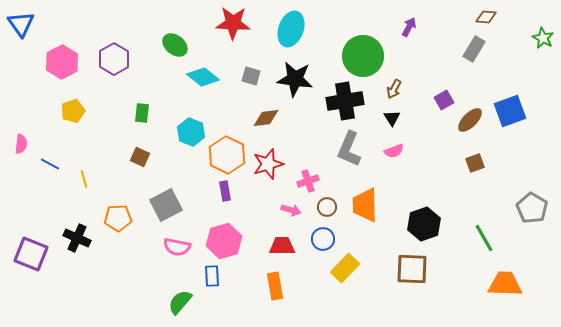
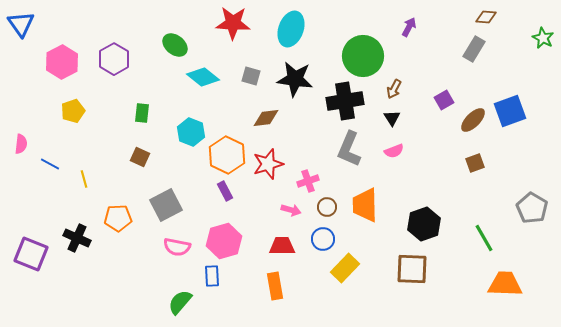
brown ellipse at (470, 120): moved 3 px right
purple rectangle at (225, 191): rotated 18 degrees counterclockwise
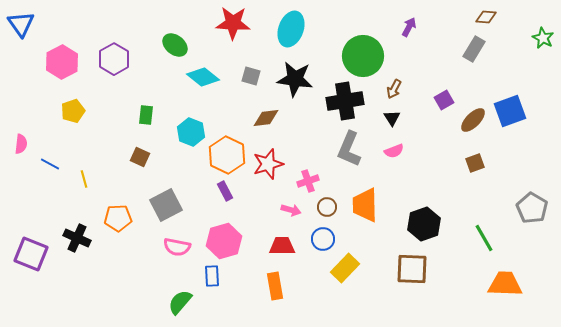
green rectangle at (142, 113): moved 4 px right, 2 px down
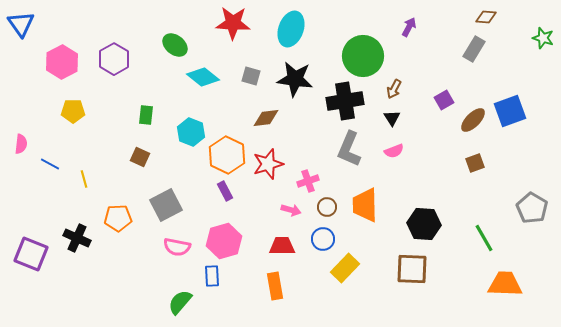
green star at (543, 38): rotated 10 degrees counterclockwise
yellow pentagon at (73, 111): rotated 20 degrees clockwise
black hexagon at (424, 224): rotated 24 degrees clockwise
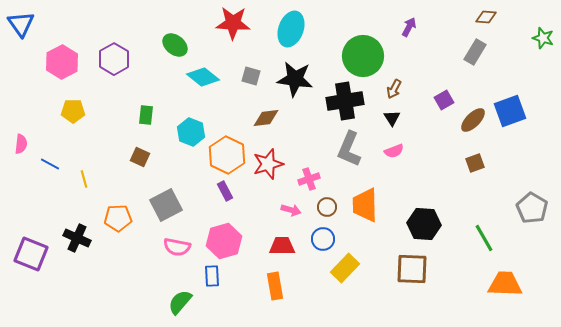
gray rectangle at (474, 49): moved 1 px right, 3 px down
pink cross at (308, 181): moved 1 px right, 2 px up
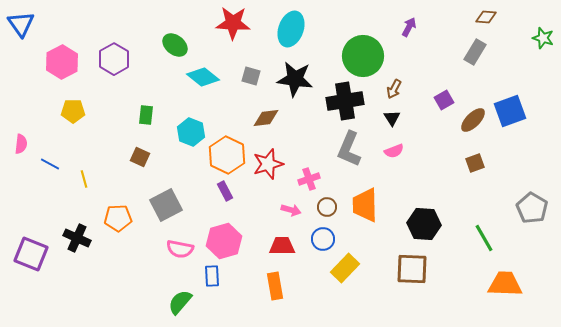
pink semicircle at (177, 247): moved 3 px right, 2 px down
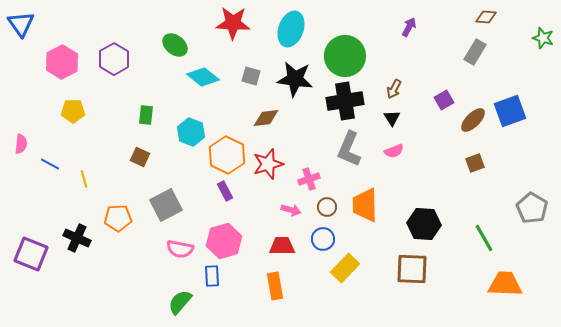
green circle at (363, 56): moved 18 px left
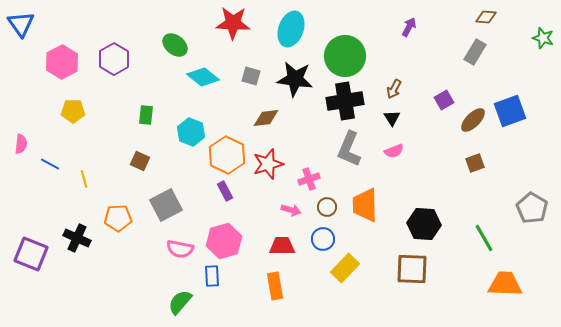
brown square at (140, 157): moved 4 px down
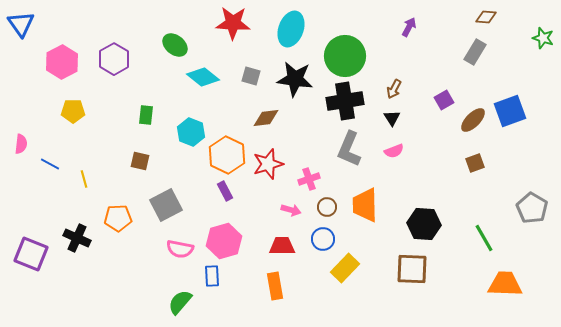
brown square at (140, 161): rotated 12 degrees counterclockwise
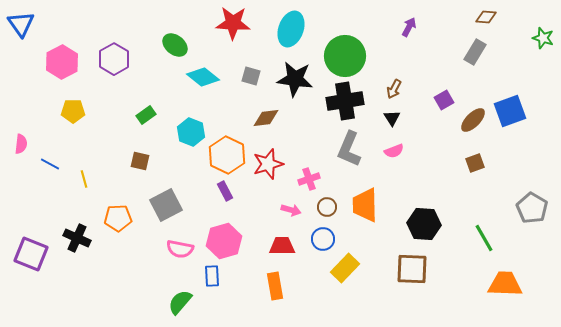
green rectangle at (146, 115): rotated 48 degrees clockwise
